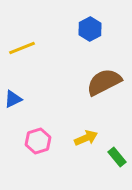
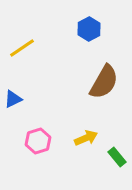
blue hexagon: moved 1 px left
yellow line: rotated 12 degrees counterclockwise
brown semicircle: rotated 147 degrees clockwise
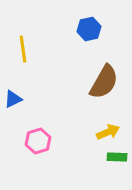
blue hexagon: rotated 15 degrees clockwise
yellow line: moved 1 px right, 1 px down; rotated 64 degrees counterclockwise
yellow arrow: moved 22 px right, 6 px up
green rectangle: rotated 48 degrees counterclockwise
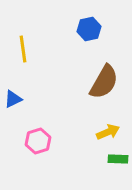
green rectangle: moved 1 px right, 2 px down
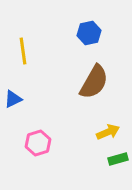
blue hexagon: moved 4 px down
yellow line: moved 2 px down
brown semicircle: moved 10 px left
pink hexagon: moved 2 px down
green rectangle: rotated 18 degrees counterclockwise
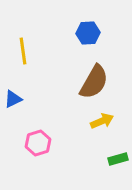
blue hexagon: moved 1 px left; rotated 10 degrees clockwise
yellow arrow: moved 6 px left, 11 px up
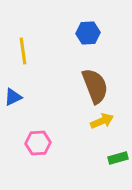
brown semicircle: moved 1 px right, 4 px down; rotated 51 degrees counterclockwise
blue triangle: moved 2 px up
pink hexagon: rotated 15 degrees clockwise
green rectangle: moved 1 px up
